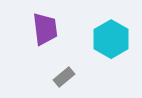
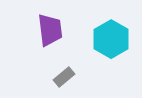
purple trapezoid: moved 5 px right, 1 px down
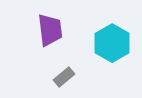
cyan hexagon: moved 1 px right, 4 px down
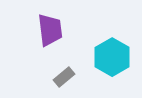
cyan hexagon: moved 14 px down
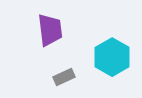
gray rectangle: rotated 15 degrees clockwise
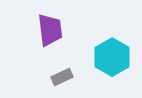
gray rectangle: moved 2 px left
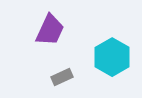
purple trapezoid: rotated 32 degrees clockwise
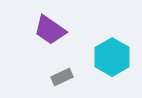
purple trapezoid: rotated 100 degrees clockwise
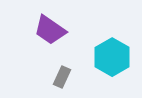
gray rectangle: rotated 40 degrees counterclockwise
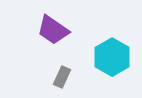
purple trapezoid: moved 3 px right
